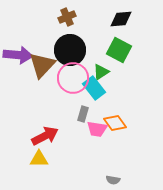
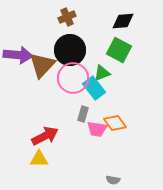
black diamond: moved 2 px right, 2 px down
green triangle: moved 1 px right, 1 px down; rotated 12 degrees clockwise
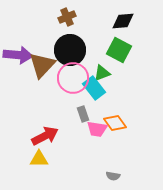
gray rectangle: rotated 35 degrees counterclockwise
gray semicircle: moved 4 px up
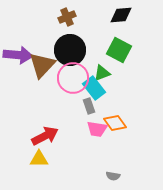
black diamond: moved 2 px left, 6 px up
gray rectangle: moved 6 px right, 8 px up
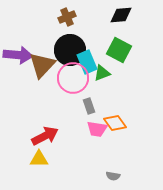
cyan rectangle: moved 7 px left, 26 px up; rotated 15 degrees clockwise
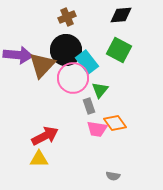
black circle: moved 4 px left
cyan rectangle: rotated 15 degrees counterclockwise
green triangle: moved 2 px left, 17 px down; rotated 30 degrees counterclockwise
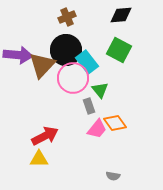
green triangle: rotated 18 degrees counterclockwise
pink trapezoid: rotated 60 degrees counterclockwise
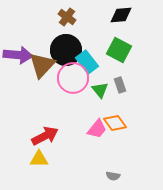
brown cross: rotated 30 degrees counterclockwise
gray rectangle: moved 31 px right, 21 px up
